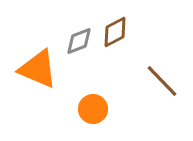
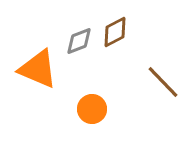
brown line: moved 1 px right, 1 px down
orange circle: moved 1 px left
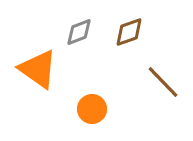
brown diamond: moved 14 px right; rotated 8 degrees clockwise
gray diamond: moved 9 px up
orange triangle: rotated 12 degrees clockwise
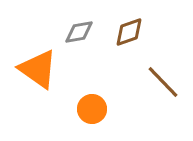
gray diamond: rotated 12 degrees clockwise
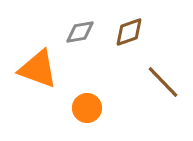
gray diamond: moved 1 px right
orange triangle: rotated 15 degrees counterclockwise
orange circle: moved 5 px left, 1 px up
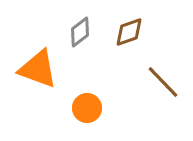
gray diamond: rotated 28 degrees counterclockwise
